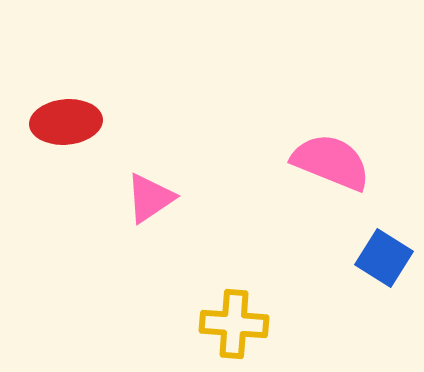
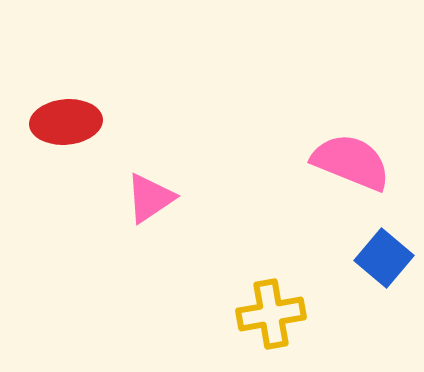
pink semicircle: moved 20 px right
blue square: rotated 8 degrees clockwise
yellow cross: moved 37 px right, 10 px up; rotated 14 degrees counterclockwise
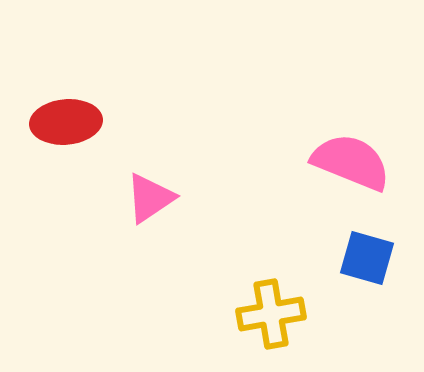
blue square: moved 17 px left; rotated 24 degrees counterclockwise
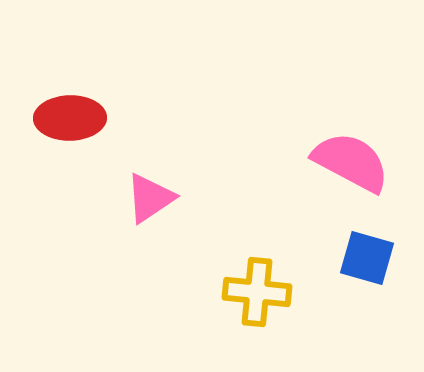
red ellipse: moved 4 px right, 4 px up; rotated 4 degrees clockwise
pink semicircle: rotated 6 degrees clockwise
yellow cross: moved 14 px left, 22 px up; rotated 16 degrees clockwise
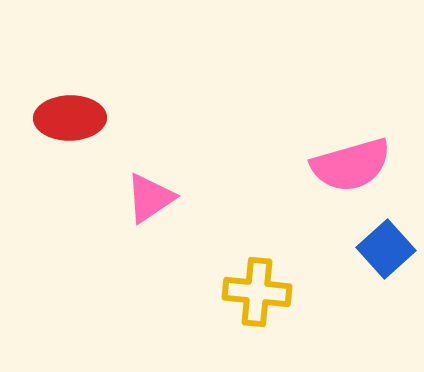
pink semicircle: moved 3 px down; rotated 136 degrees clockwise
blue square: moved 19 px right, 9 px up; rotated 32 degrees clockwise
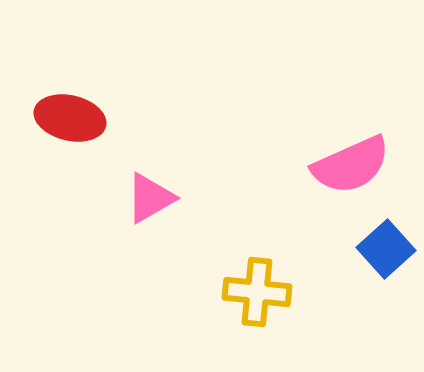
red ellipse: rotated 14 degrees clockwise
pink semicircle: rotated 8 degrees counterclockwise
pink triangle: rotated 4 degrees clockwise
